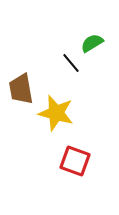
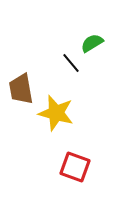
red square: moved 6 px down
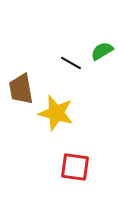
green semicircle: moved 10 px right, 8 px down
black line: rotated 20 degrees counterclockwise
red square: rotated 12 degrees counterclockwise
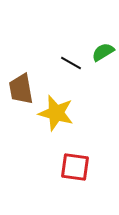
green semicircle: moved 1 px right, 1 px down
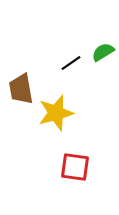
black line: rotated 65 degrees counterclockwise
yellow star: rotated 30 degrees counterclockwise
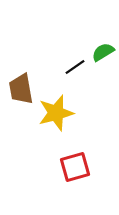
black line: moved 4 px right, 4 px down
red square: rotated 24 degrees counterclockwise
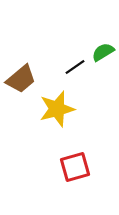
brown trapezoid: moved 10 px up; rotated 120 degrees counterclockwise
yellow star: moved 1 px right, 4 px up
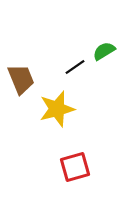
green semicircle: moved 1 px right, 1 px up
brown trapezoid: rotated 72 degrees counterclockwise
